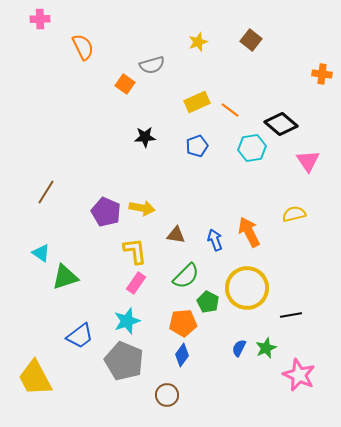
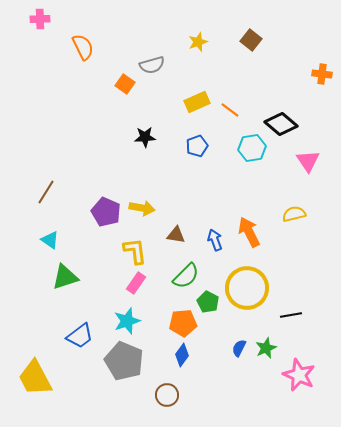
cyan triangle: moved 9 px right, 13 px up
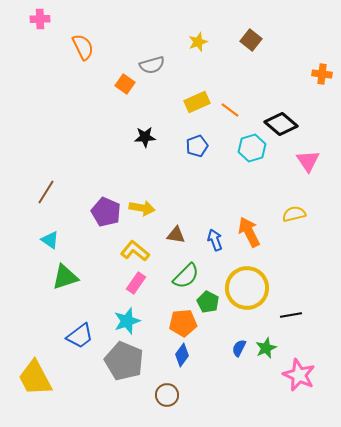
cyan hexagon: rotated 8 degrees counterclockwise
yellow L-shape: rotated 44 degrees counterclockwise
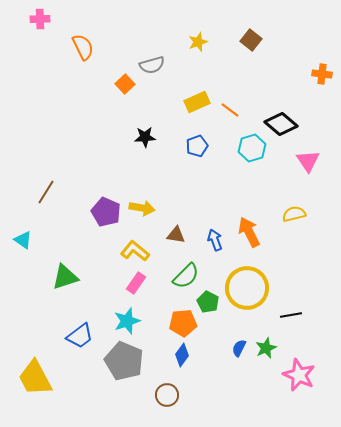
orange square: rotated 12 degrees clockwise
cyan triangle: moved 27 px left
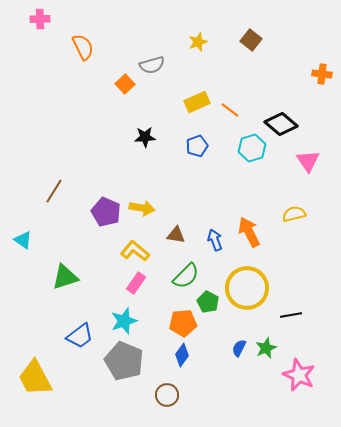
brown line: moved 8 px right, 1 px up
cyan star: moved 3 px left
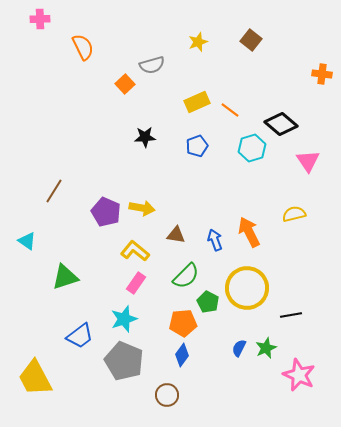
cyan triangle: moved 4 px right, 1 px down
cyan star: moved 2 px up
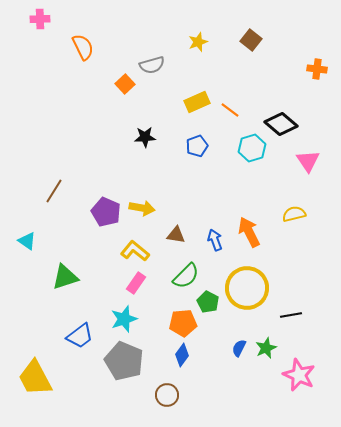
orange cross: moved 5 px left, 5 px up
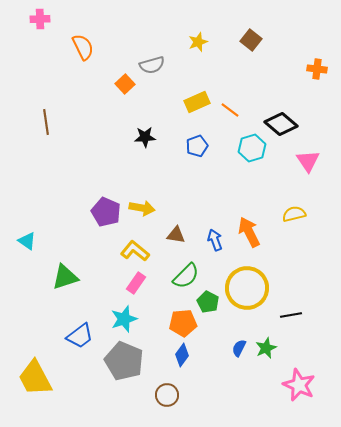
brown line: moved 8 px left, 69 px up; rotated 40 degrees counterclockwise
pink star: moved 10 px down
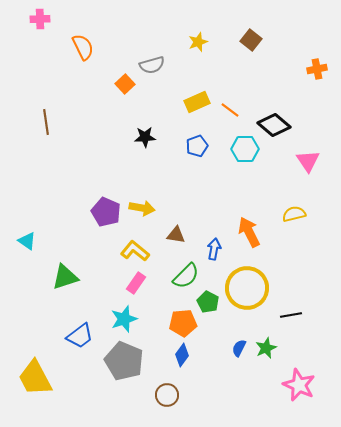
orange cross: rotated 18 degrees counterclockwise
black diamond: moved 7 px left, 1 px down
cyan hexagon: moved 7 px left, 1 px down; rotated 16 degrees clockwise
blue arrow: moved 1 px left, 9 px down; rotated 30 degrees clockwise
